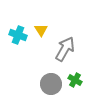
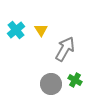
cyan cross: moved 2 px left, 5 px up; rotated 30 degrees clockwise
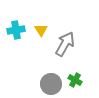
cyan cross: rotated 30 degrees clockwise
gray arrow: moved 5 px up
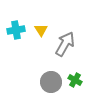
gray circle: moved 2 px up
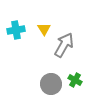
yellow triangle: moved 3 px right, 1 px up
gray arrow: moved 1 px left, 1 px down
gray circle: moved 2 px down
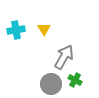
gray arrow: moved 12 px down
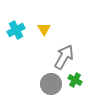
cyan cross: rotated 18 degrees counterclockwise
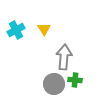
gray arrow: rotated 25 degrees counterclockwise
green cross: rotated 24 degrees counterclockwise
gray circle: moved 3 px right
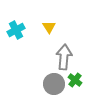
yellow triangle: moved 5 px right, 2 px up
green cross: rotated 32 degrees clockwise
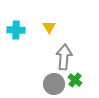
cyan cross: rotated 30 degrees clockwise
